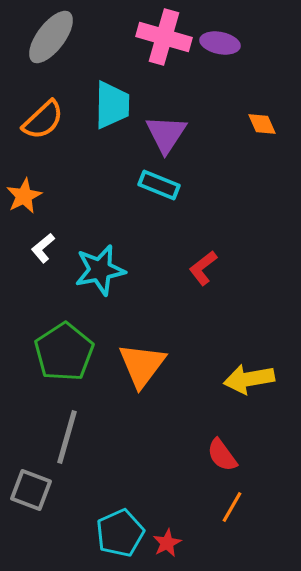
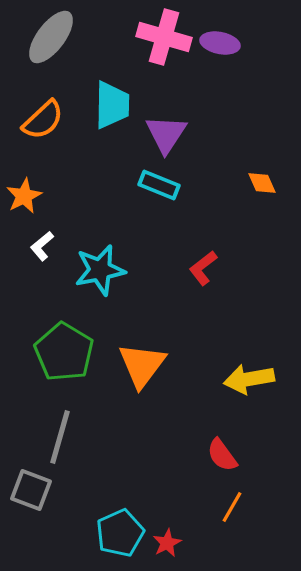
orange diamond: moved 59 px down
white L-shape: moved 1 px left, 2 px up
green pentagon: rotated 8 degrees counterclockwise
gray line: moved 7 px left
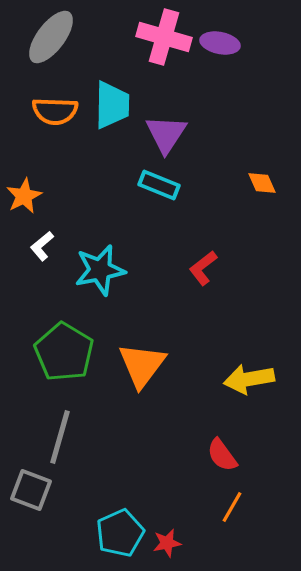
orange semicircle: moved 12 px right, 9 px up; rotated 45 degrees clockwise
red star: rotated 16 degrees clockwise
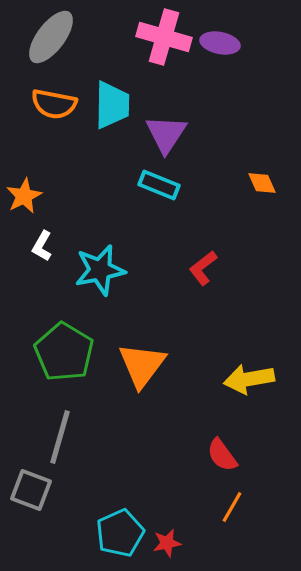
orange semicircle: moved 1 px left, 7 px up; rotated 9 degrees clockwise
white L-shape: rotated 20 degrees counterclockwise
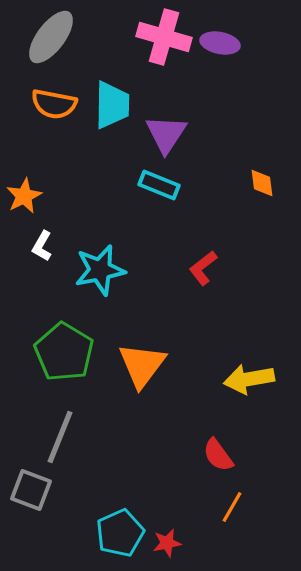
orange diamond: rotated 16 degrees clockwise
gray line: rotated 6 degrees clockwise
red semicircle: moved 4 px left
